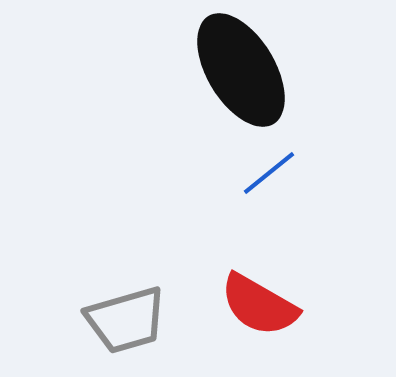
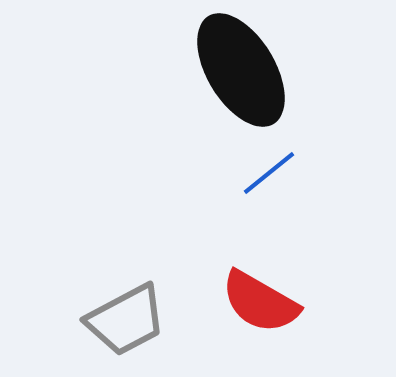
red semicircle: moved 1 px right, 3 px up
gray trapezoid: rotated 12 degrees counterclockwise
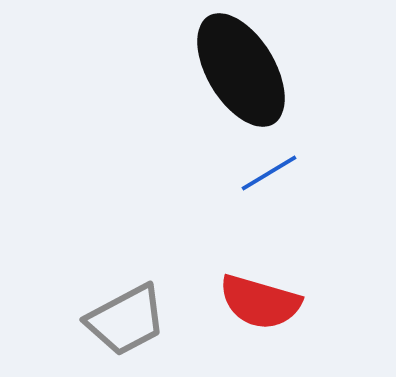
blue line: rotated 8 degrees clockwise
red semicircle: rotated 14 degrees counterclockwise
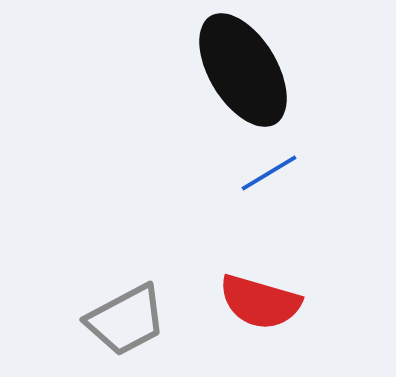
black ellipse: moved 2 px right
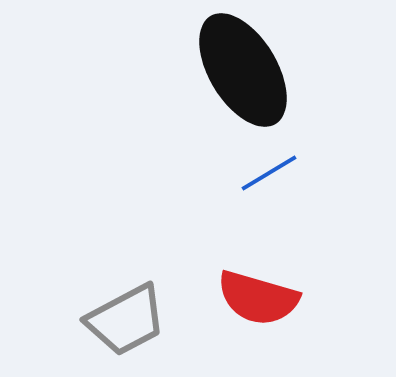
red semicircle: moved 2 px left, 4 px up
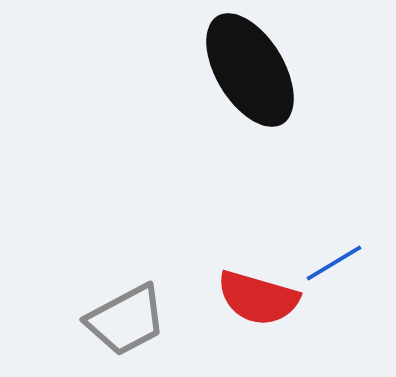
black ellipse: moved 7 px right
blue line: moved 65 px right, 90 px down
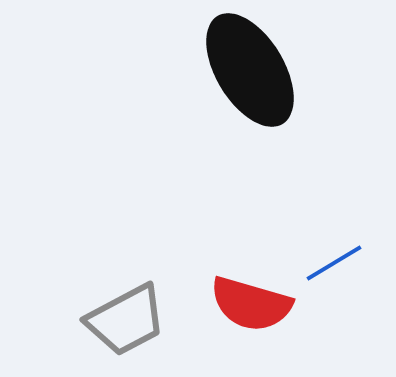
red semicircle: moved 7 px left, 6 px down
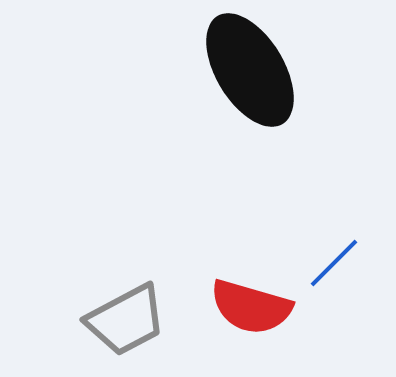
blue line: rotated 14 degrees counterclockwise
red semicircle: moved 3 px down
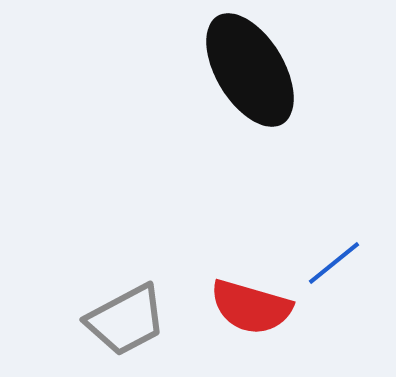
blue line: rotated 6 degrees clockwise
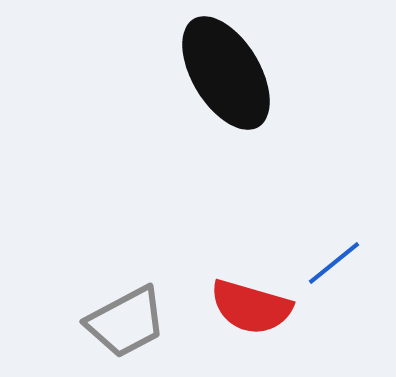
black ellipse: moved 24 px left, 3 px down
gray trapezoid: moved 2 px down
